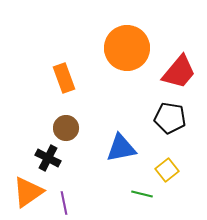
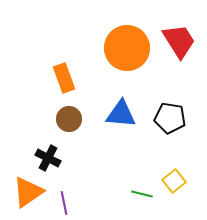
red trapezoid: moved 31 px up; rotated 72 degrees counterclockwise
brown circle: moved 3 px right, 9 px up
blue triangle: moved 34 px up; rotated 16 degrees clockwise
yellow square: moved 7 px right, 11 px down
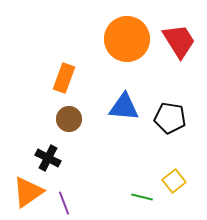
orange circle: moved 9 px up
orange rectangle: rotated 40 degrees clockwise
blue triangle: moved 3 px right, 7 px up
green line: moved 3 px down
purple line: rotated 10 degrees counterclockwise
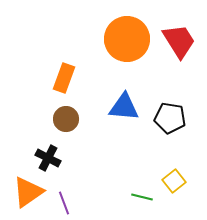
brown circle: moved 3 px left
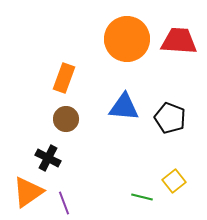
red trapezoid: rotated 54 degrees counterclockwise
black pentagon: rotated 12 degrees clockwise
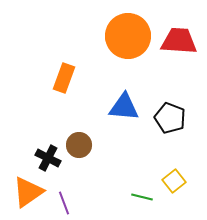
orange circle: moved 1 px right, 3 px up
brown circle: moved 13 px right, 26 px down
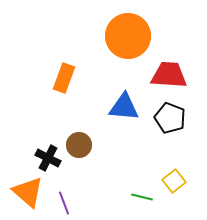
red trapezoid: moved 10 px left, 34 px down
orange triangle: rotated 44 degrees counterclockwise
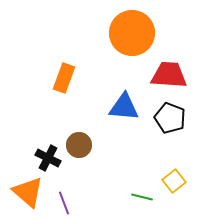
orange circle: moved 4 px right, 3 px up
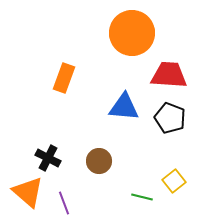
brown circle: moved 20 px right, 16 px down
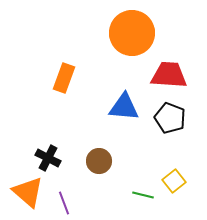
green line: moved 1 px right, 2 px up
